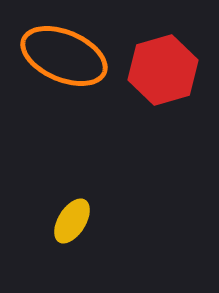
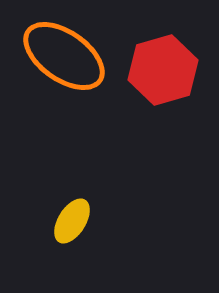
orange ellipse: rotated 12 degrees clockwise
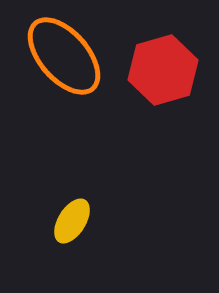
orange ellipse: rotated 14 degrees clockwise
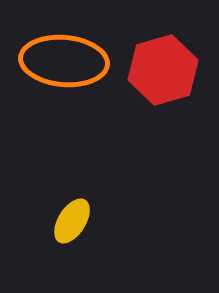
orange ellipse: moved 5 px down; rotated 44 degrees counterclockwise
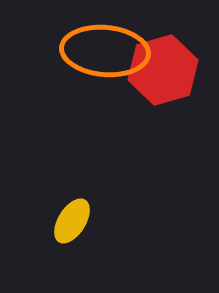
orange ellipse: moved 41 px right, 10 px up
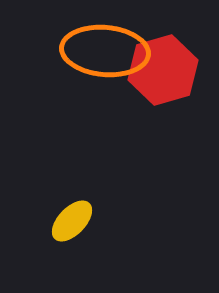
yellow ellipse: rotated 12 degrees clockwise
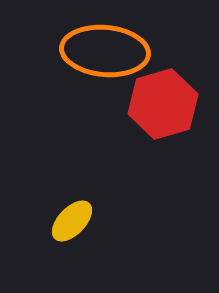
red hexagon: moved 34 px down
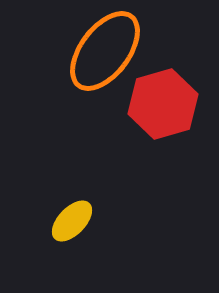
orange ellipse: rotated 58 degrees counterclockwise
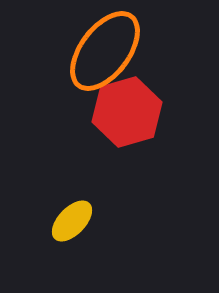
red hexagon: moved 36 px left, 8 px down
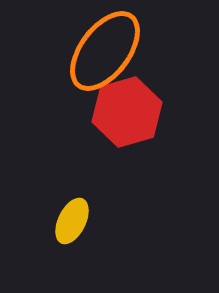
yellow ellipse: rotated 18 degrees counterclockwise
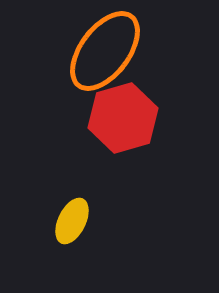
red hexagon: moved 4 px left, 6 px down
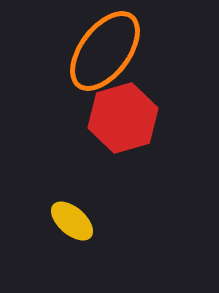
yellow ellipse: rotated 75 degrees counterclockwise
